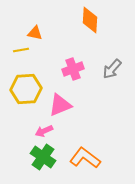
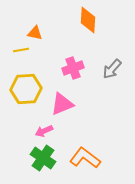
orange diamond: moved 2 px left
pink cross: moved 1 px up
pink triangle: moved 2 px right, 1 px up
green cross: moved 1 px down
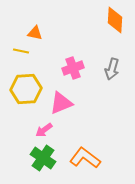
orange diamond: moved 27 px right
yellow line: moved 1 px down; rotated 21 degrees clockwise
gray arrow: rotated 25 degrees counterclockwise
pink triangle: moved 1 px left, 1 px up
pink arrow: moved 1 px up; rotated 12 degrees counterclockwise
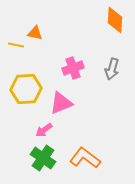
yellow line: moved 5 px left, 6 px up
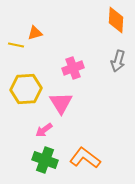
orange diamond: moved 1 px right
orange triangle: rotated 28 degrees counterclockwise
gray arrow: moved 6 px right, 8 px up
pink triangle: rotated 40 degrees counterclockwise
green cross: moved 2 px right, 2 px down; rotated 15 degrees counterclockwise
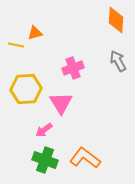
gray arrow: rotated 135 degrees clockwise
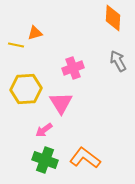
orange diamond: moved 3 px left, 2 px up
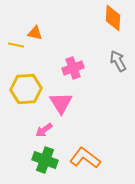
orange triangle: rotated 28 degrees clockwise
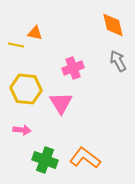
orange diamond: moved 7 px down; rotated 16 degrees counterclockwise
yellow hexagon: rotated 8 degrees clockwise
pink arrow: moved 22 px left; rotated 138 degrees counterclockwise
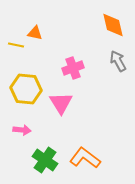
green cross: rotated 15 degrees clockwise
